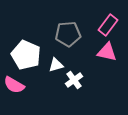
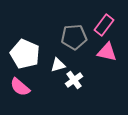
pink rectangle: moved 4 px left
gray pentagon: moved 6 px right, 3 px down
white pentagon: moved 1 px left, 1 px up
white triangle: moved 2 px right
pink semicircle: moved 6 px right, 2 px down; rotated 10 degrees clockwise
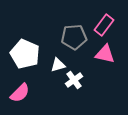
pink triangle: moved 2 px left, 2 px down
pink semicircle: moved 6 px down; rotated 85 degrees counterclockwise
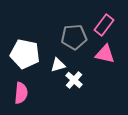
white pentagon: rotated 12 degrees counterclockwise
white cross: rotated 12 degrees counterclockwise
pink semicircle: moved 1 px right; rotated 40 degrees counterclockwise
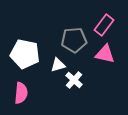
gray pentagon: moved 3 px down
